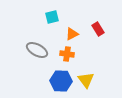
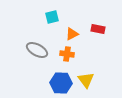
red rectangle: rotated 48 degrees counterclockwise
blue hexagon: moved 2 px down
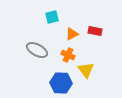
red rectangle: moved 3 px left, 2 px down
orange cross: moved 1 px right, 1 px down; rotated 16 degrees clockwise
yellow triangle: moved 10 px up
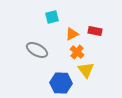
orange cross: moved 9 px right, 3 px up; rotated 16 degrees clockwise
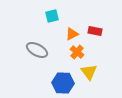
cyan square: moved 1 px up
yellow triangle: moved 3 px right, 2 px down
blue hexagon: moved 2 px right
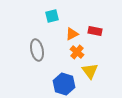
gray ellipse: rotated 50 degrees clockwise
yellow triangle: moved 1 px right, 1 px up
blue hexagon: moved 1 px right, 1 px down; rotated 15 degrees clockwise
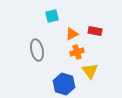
orange cross: rotated 32 degrees clockwise
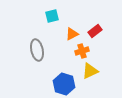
red rectangle: rotated 48 degrees counterclockwise
orange cross: moved 5 px right, 1 px up
yellow triangle: rotated 42 degrees clockwise
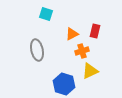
cyan square: moved 6 px left, 2 px up; rotated 32 degrees clockwise
red rectangle: rotated 40 degrees counterclockwise
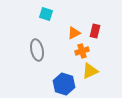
orange triangle: moved 2 px right, 1 px up
